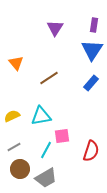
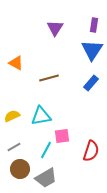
orange triangle: rotated 21 degrees counterclockwise
brown line: rotated 18 degrees clockwise
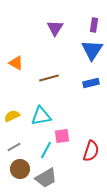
blue rectangle: rotated 35 degrees clockwise
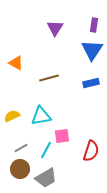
gray line: moved 7 px right, 1 px down
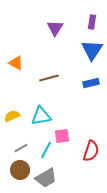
purple rectangle: moved 2 px left, 3 px up
brown circle: moved 1 px down
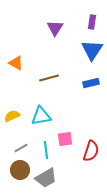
pink square: moved 3 px right, 3 px down
cyan line: rotated 36 degrees counterclockwise
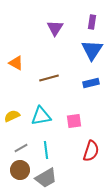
pink square: moved 9 px right, 18 px up
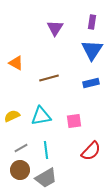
red semicircle: rotated 25 degrees clockwise
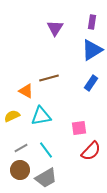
blue triangle: rotated 25 degrees clockwise
orange triangle: moved 10 px right, 28 px down
blue rectangle: rotated 42 degrees counterclockwise
pink square: moved 5 px right, 7 px down
cyan line: rotated 30 degrees counterclockwise
